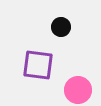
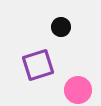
purple square: rotated 24 degrees counterclockwise
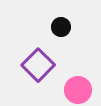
purple square: rotated 28 degrees counterclockwise
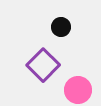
purple square: moved 5 px right
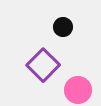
black circle: moved 2 px right
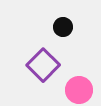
pink circle: moved 1 px right
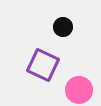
purple square: rotated 20 degrees counterclockwise
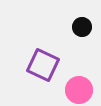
black circle: moved 19 px right
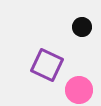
purple square: moved 4 px right
